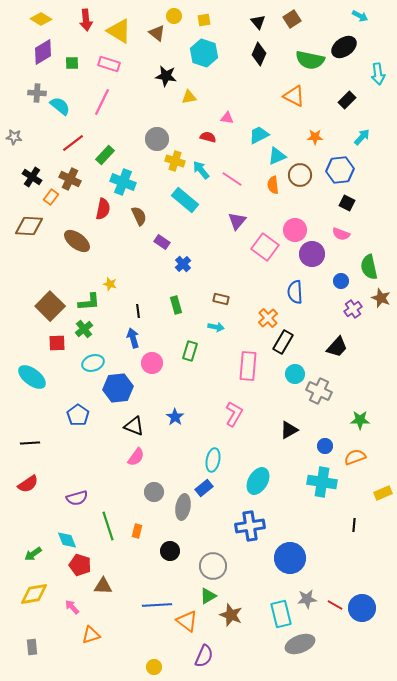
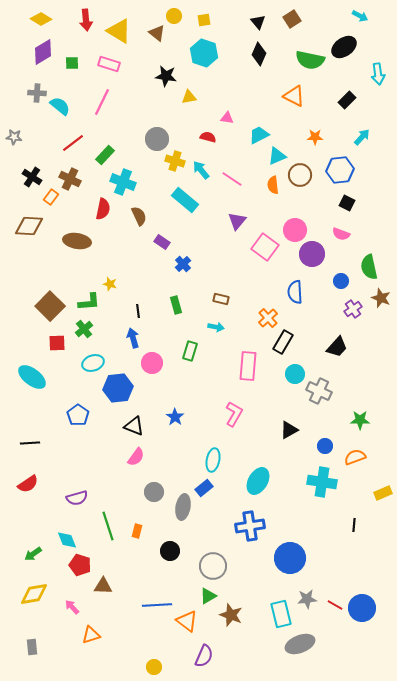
brown ellipse at (77, 241): rotated 28 degrees counterclockwise
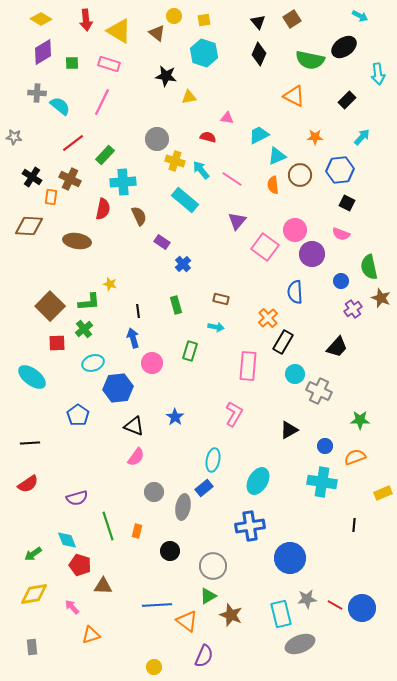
cyan cross at (123, 182): rotated 25 degrees counterclockwise
orange rectangle at (51, 197): rotated 28 degrees counterclockwise
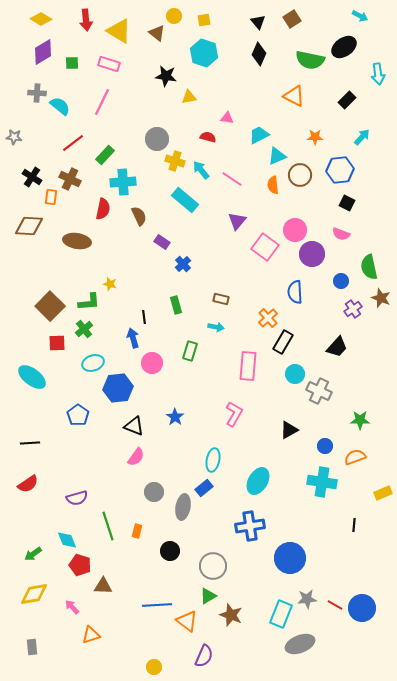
black line at (138, 311): moved 6 px right, 6 px down
cyan rectangle at (281, 614): rotated 36 degrees clockwise
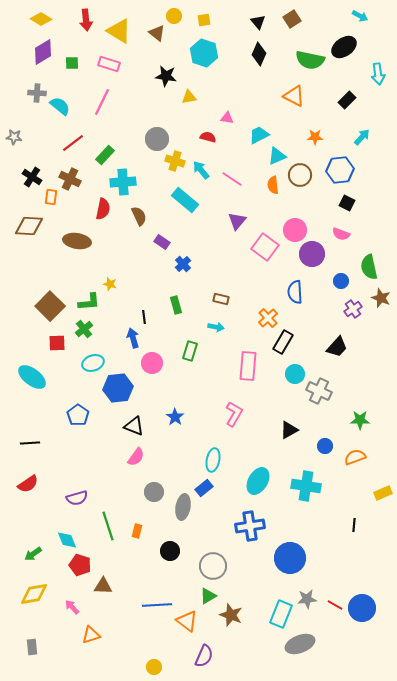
cyan cross at (322, 482): moved 16 px left, 4 px down
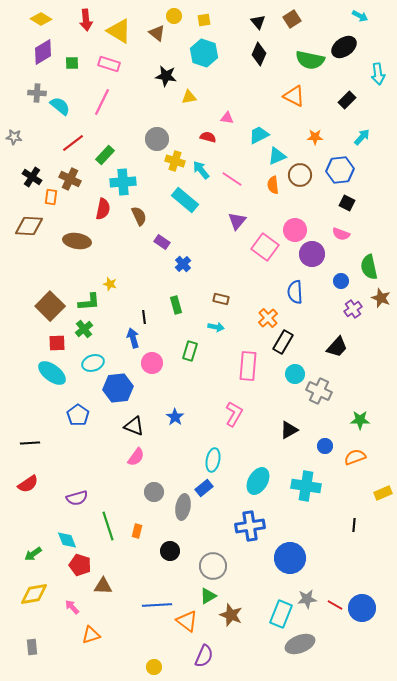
cyan ellipse at (32, 377): moved 20 px right, 4 px up
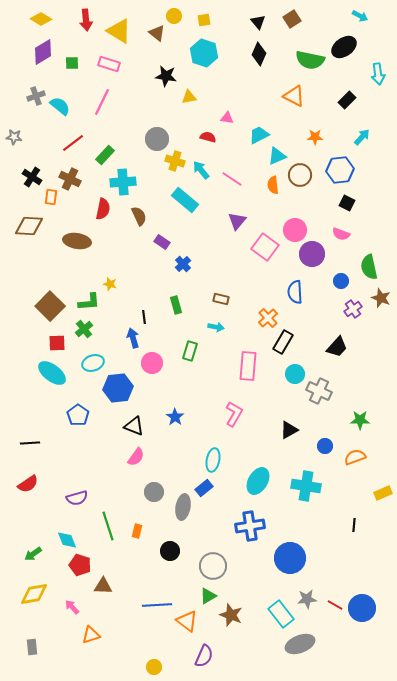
gray cross at (37, 93): moved 1 px left, 3 px down; rotated 24 degrees counterclockwise
cyan rectangle at (281, 614): rotated 60 degrees counterclockwise
